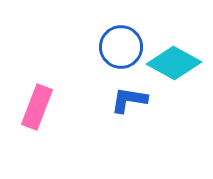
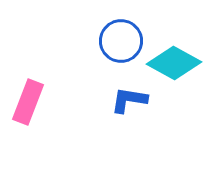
blue circle: moved 6 px up
pink rectangle: moved 9 px left, 5 px up
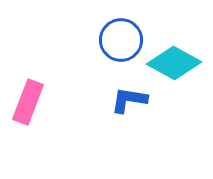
blue circle: moved 1 px up
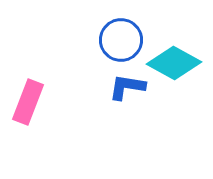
blue L-shape: moved 2 px left, 13 px up
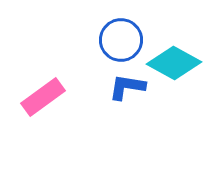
pink rectangle: moved 15 px right, 5 px up; rotated 33 degrees clockwise
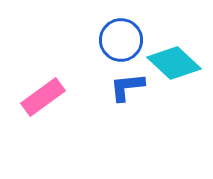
cyan diamond: rotated 14 degrees clockwise
blue L-shape: rotated 15 degrees counterclockwise
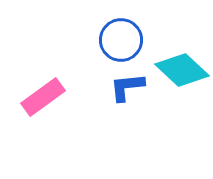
cyan diamond: moved 8 px right, 7 px down
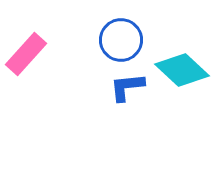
pink rectangle: moved 17 px left, 43 px up; rotated 12 degrees counterclockwise
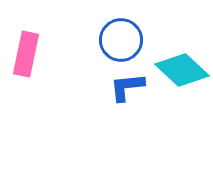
pink rectangle: rotated 30 degrees counterclockwise
